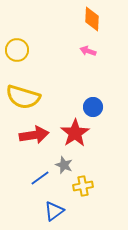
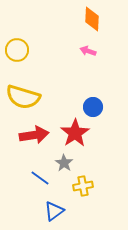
gray star: moved 2 px up; rotated 12 degrees clockwise
blue line: rotated 72 degrees clockwise
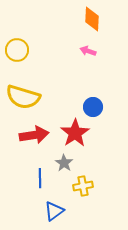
blue line: rotated 54 degrees clockwise
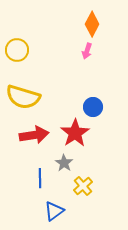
orange diamond: moved 5 px down; rotated 25 degrees clockwise
pink arrow: moved 1 px left; rotated 91 degrees counterclockwise
yellow cross: rotated 30 degrees counterclockwise
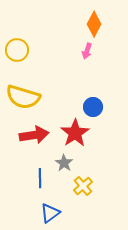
orange diamond: moved 2 px right
blue triangle: moved 4 px left, 2 px down
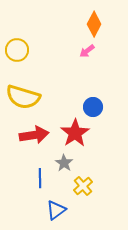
pink arrow: rotated 35 degrees clockwise
blue triangle: moved 6 px right, 3 px up
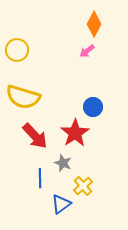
red arrow: moved 1 px right, 1 px down; rotated 56 degrees clockwise
gray star: moved 1 px left; rotated 12 degrees counterclockwise
blue triangle: moved 5 px right, 6 px up
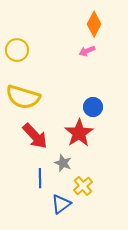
pink arrow: rotated 14 degrees clockwise
red star: moved 4 px right
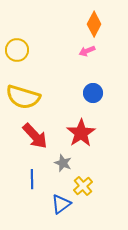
blue circle: moved 14 px up
red star: moved 2 px right
blue line: moved 8 px left, 1 px down
